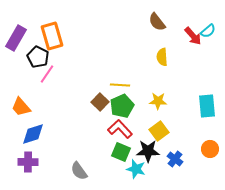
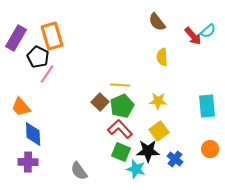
blue diamond: rotated 75 degrees counterclockwise
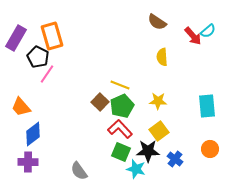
brown semicircle: rotated 18 degrees counterclockwise
yellow line: rotated 18 degrees clockwise
blue diamond: rotated 55 degrees clockwise
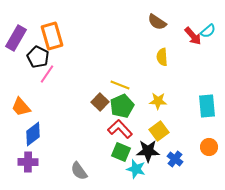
orange circle: moved 1 px left, 2 px up
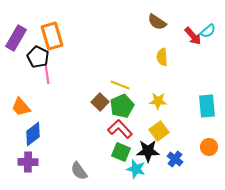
pink line: rotated 42 degrees counterclockwise
